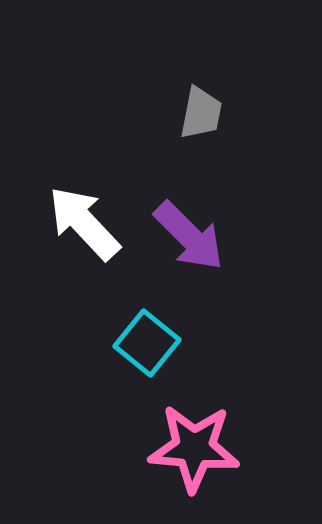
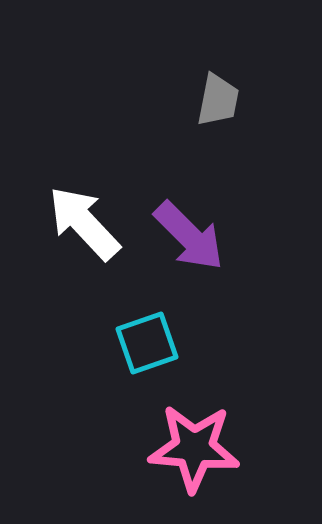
gray trapezoid: moved 17 px right, 13 px up
cyan square: rotated 32 degrees clockwise
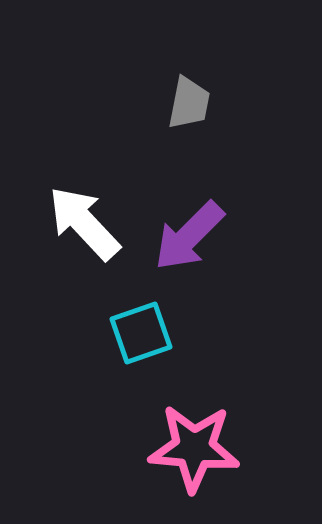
gray trapezoid: moved 29 px left, 3 px down
purple arrow: rotated 90 degrees clockwise
cyan square: moved 6 px left, 10 px up
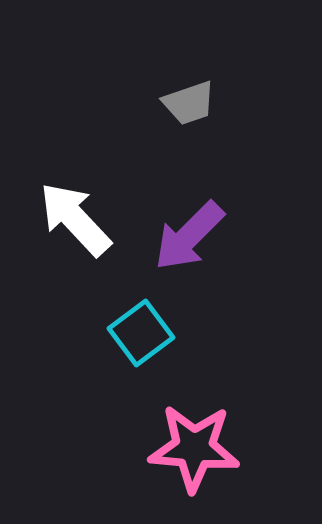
gray trapezoid: rotated 60 degrees clockwise
white arrow: moved 9 px left, 4 px up
cyan square: rotated 18 degrees counterclockwise
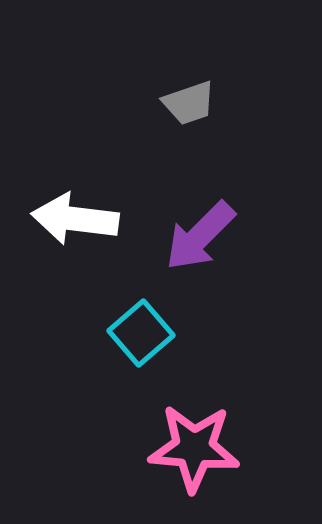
white arrow: rotated 40 degrees counterclockwise
purple arrow: moved 11 px right
cyan square: rotated 4 degrees counterclockwise
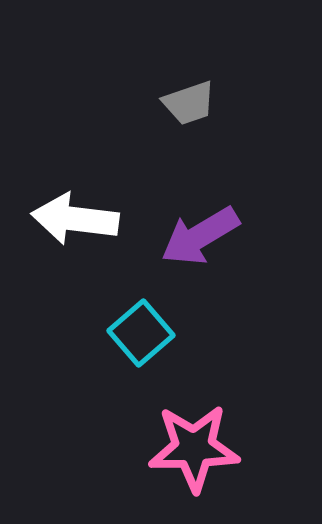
purple arrow: rotated 14 degrees clockwise
pink star: rotated 6 degrees counterclockwise
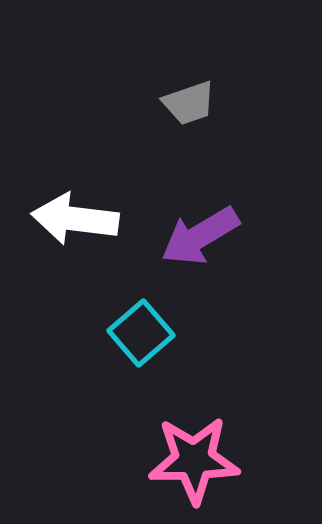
pink star: moved 12 px down
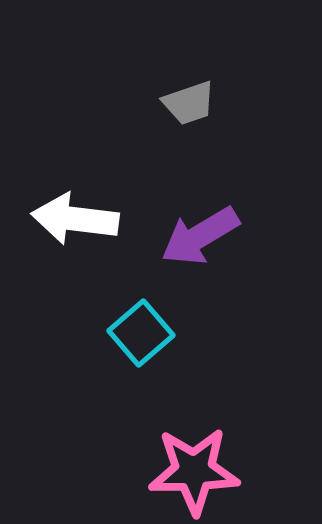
pink star: moved 11 px down
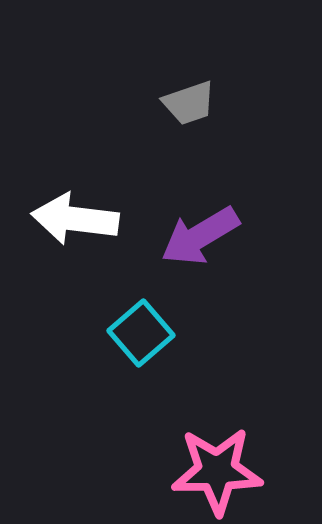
pink star: moved 23 px right
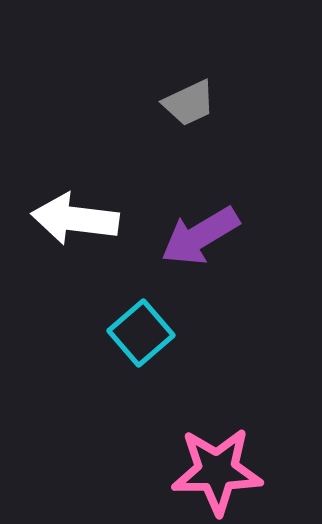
gray trapezoid: rotated 6 degrees counterclockwise
